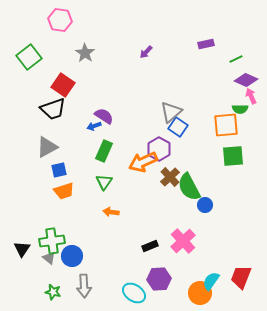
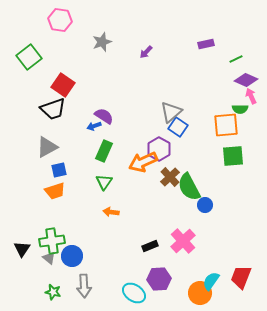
gray star at (85, 53): moved 17 px right, 11 px up; rotated 18 degrees clockwise
orange trapezoid at (64, 191): moved 9 px left
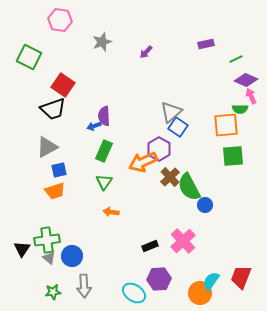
green square at (29, 57): rotated 25 degrees counterclockwise
purple semicircle at (104, 116): rotated 126 degrees counterclockwise
green cross at (52, 241): moved 5 px left, 1 px up
green star at (53, 292): rotated 21 degrees counterclockwise
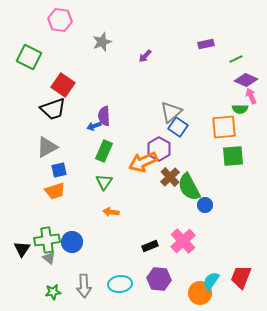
purple arrow at (146, 52): moved 1 px left, 4 px down
orange square at (226, 125): moved 2 px left, 2 px down
blue circle at (72, 256): moved 14 px up
purple hexagon at (159, 279): rotated 10 degrees clockwise
cyan ellipse at (134, 293): moved 14 px left, 9 px up; rotated 40 degrees counterclockwise
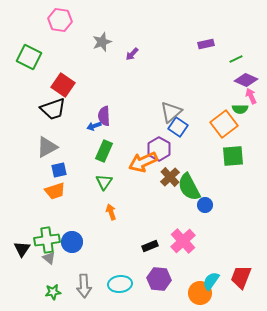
purple arrow at (145, 56): moved 13 px left, 2 px up
orange square at (224, 127): moved 3 px up; rotated 32 degrees counterclockwise
orange arrow at (111, 212): rotated 63 degrees clockwise
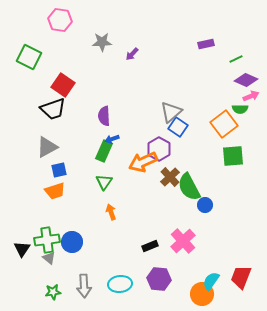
gray star at (102, 42): rotated 18 degrees clockwise
pink arrow at (251, 96): rotated 91 degrees clockwise
blue arrow at (94, 126): moved 18 px right, 13 px down
orange circle at (200, 293): moved 2 px right, 1 px down
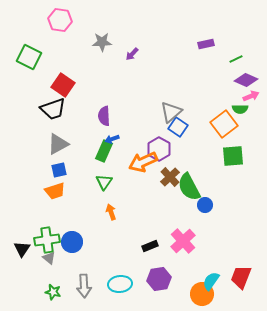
gray triangle at (47, 147): moved 11 px right, 3 px up
purple hexagon at (159, 279): rotated 15 degrees counterclockwise
green star at (53, 292): rotated 21 degrees clockwise
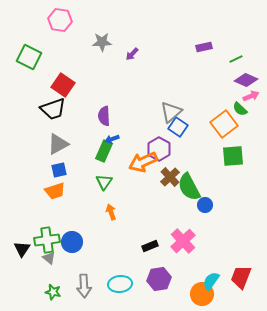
purple rectangle at (206, 44): moved 2 px left, 3 px down
green semicircle at (240, 109): rotated 42 degrees clockwise
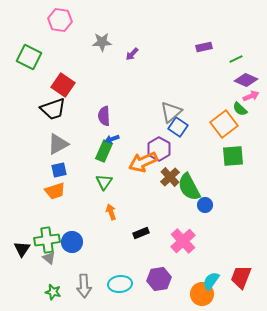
black rectangle at (150, 246): moved 9 px left, 13 px up
